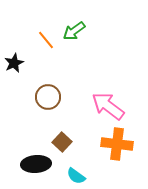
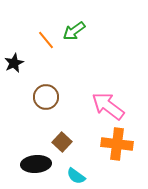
brown circle: moved 2 px left
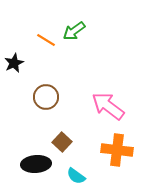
orange line: rotated 18 degrees counterclockwise
orange cross: moved 6 px down
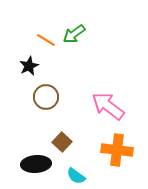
green arrow: moved 3 px down
black star: moved 15 px right, 3 px down
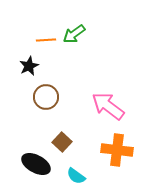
orange line: rotated 36 degrees counterclockwise
black ellipse: rotated 32 degrees clockwise
